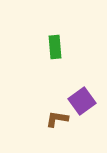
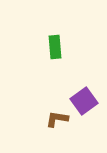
purple square: moved 2 px right
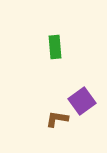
purple square: moved 2 px left
